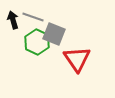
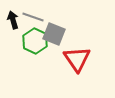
green hexagon: moved 2 px left, 1 px up
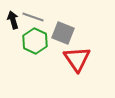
gray square: moved 9 px right, 1 px up
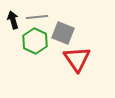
gray line: moved 4 px right; rotated 25 degrees counterclockwise
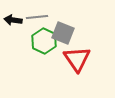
black arrow: rotated 66 degrees counterclockwise
green hexagon: moved 9 px right
